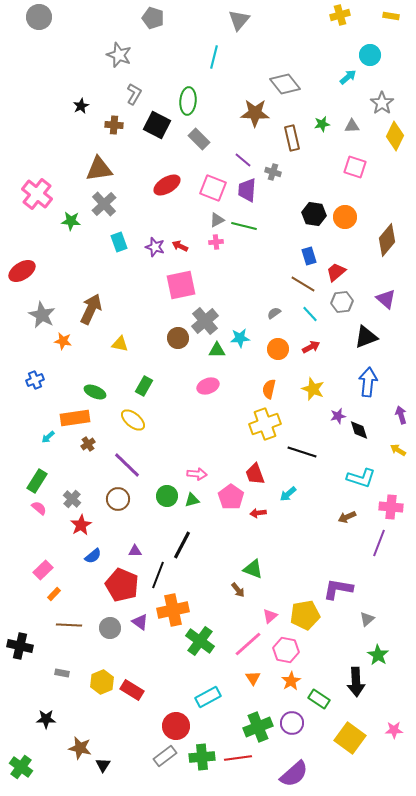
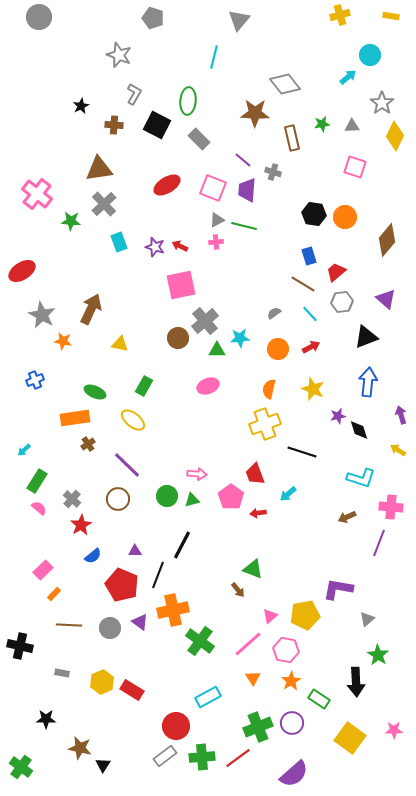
cyan arrow at (48, 437): moved 24 px left, 13 px down
red line at (238, 758): rotated 28 degrees counterclockwise
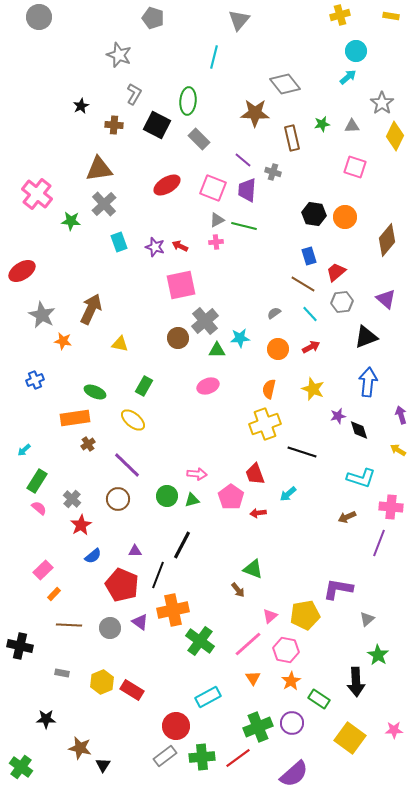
cyan circle at (370, 55): moved 14 px left, 4 px up
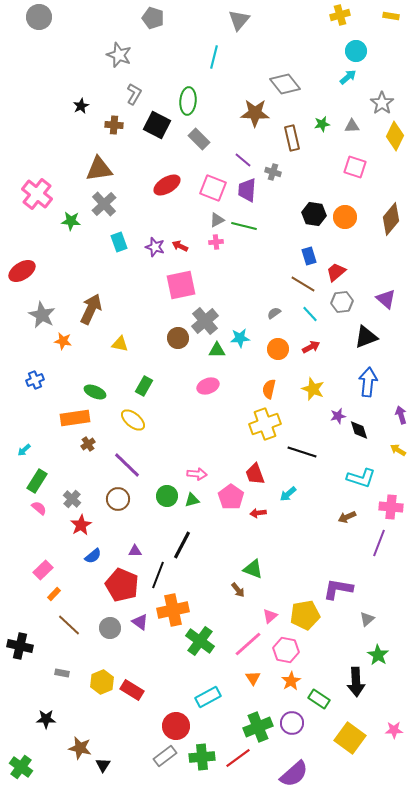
brown diamond at (387, 240): moved 4 px right, 21 px up
brown line at (69, 625): rotated 40 degrees clockwise
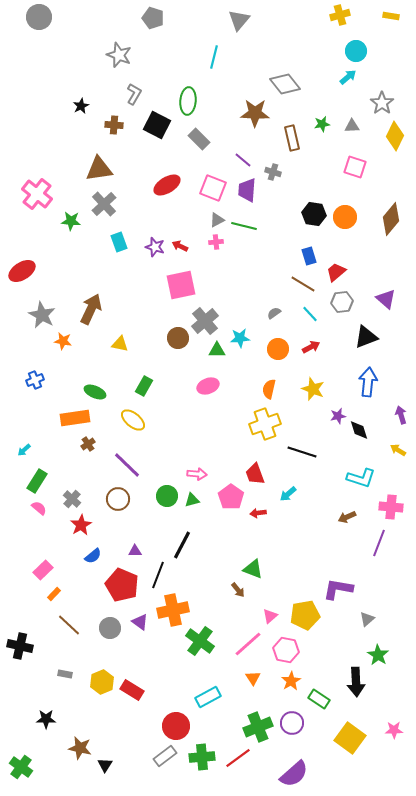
gray rectangle at (62, 673): moved 3 px right, 1 px down
black triangle at (103, 765): moved 2 px right
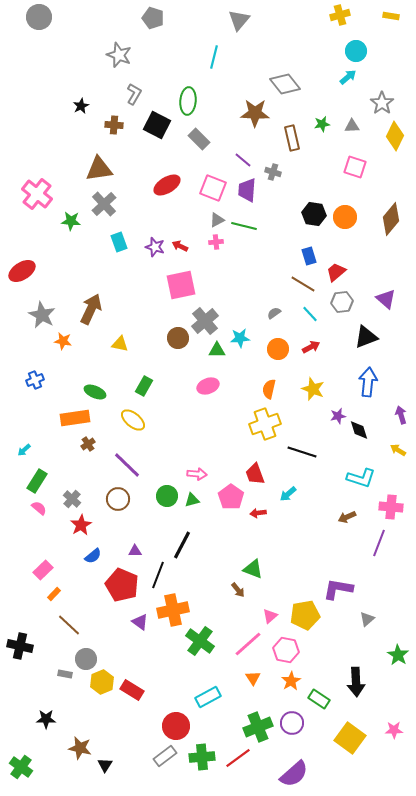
gray circle at (110, 628): moved 24 px left, 31 px down
green star at (378, 655): moved 20 px right
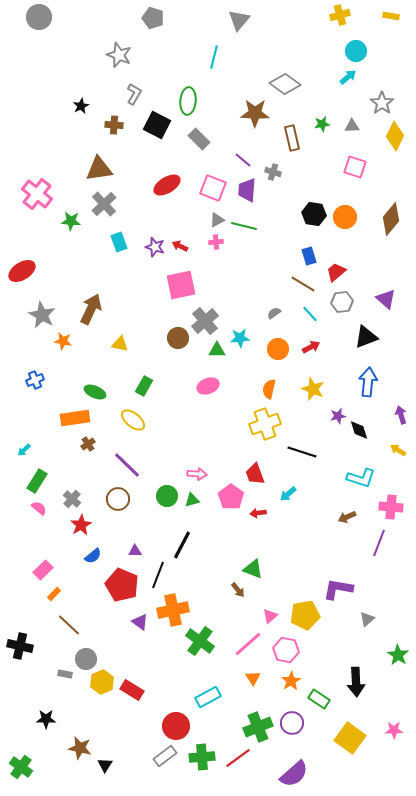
gray diamond at (285, 84): rotated 16 degrees counterclockwise
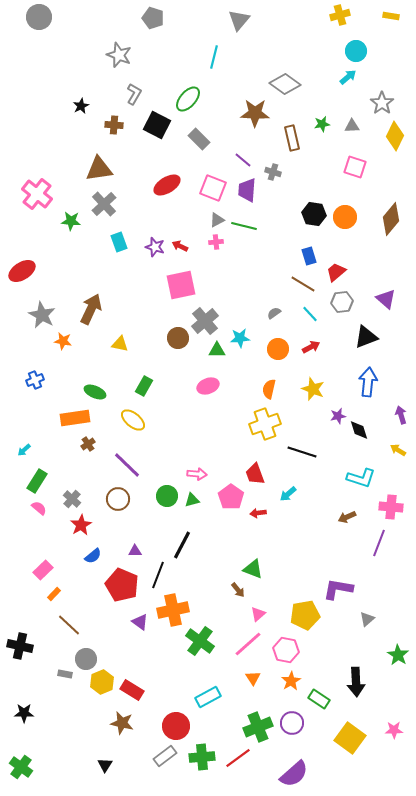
green ellipse at (188, 101): moved 2 px up; rotated 36 degrees clockwise
pink triangle at (270, 616): moved 12 px left, 2 px up
black star at (46, 719): moved 22 px left, 6 px up
brown star at (80, 748): moved 42 px right, 25 px up
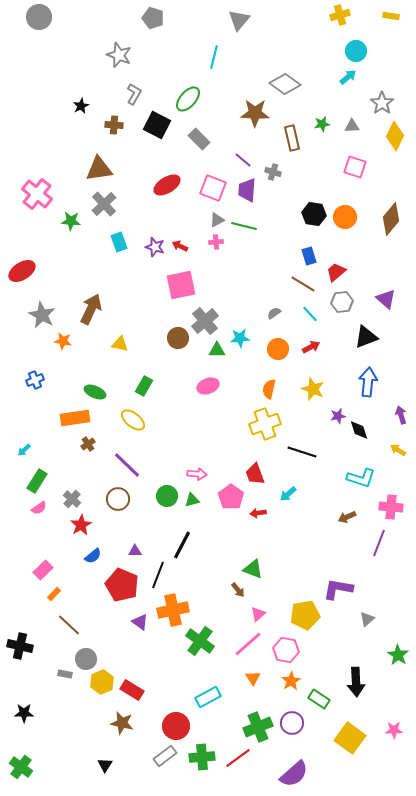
pink semicircle at (39, 508): rotated 105 degrees clockwise
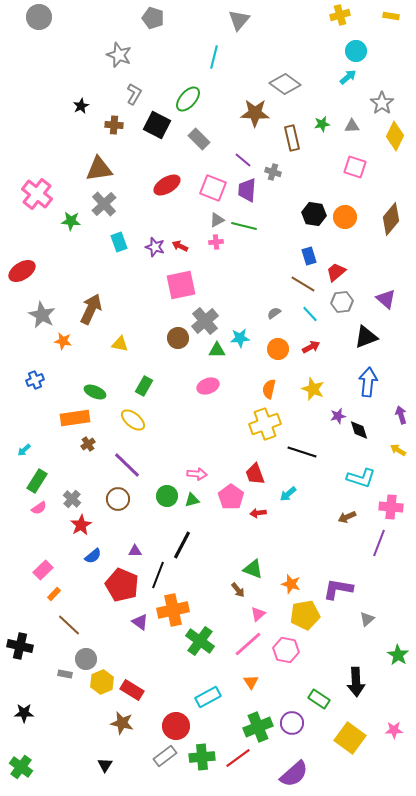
orange triangle at (253, 678): moved 2 px left, 4 px down
orange star at (291, 681): moved 97 px up; rotated 24 degrees counterclockwise
